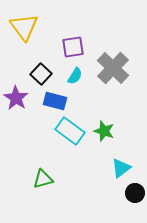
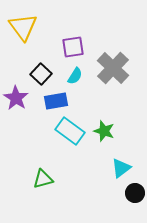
yellow triangle: moved 1 px left
blue rectangle: moved 1 px right; rotated 25 degrees counterclockwise
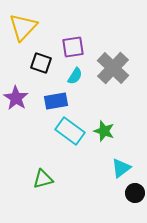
yellow triangle: rotated 20 degrees clockwise
black square: moved 11 px up; rotated 25 degrees counterclockwise
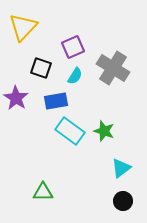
purple square: rotated 15 degrees counterclockwise
black square: moved 5 px down
gray cross: rotated 12 degrees counterclockwise
green triangle: moved 13 px down; rotated 15 degrees clockwise
black circle: moved 12 px left, 8 px down
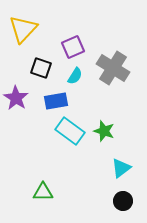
yellow triangle: moved 2 px down
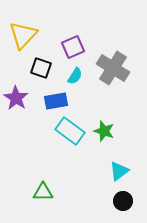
yellow triangle: moved 6 px down
cyan triangle: moved 2 px left, 3 px down
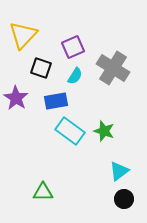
black circle: moved 1 px right, 2 px up
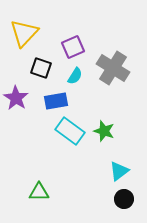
yellow triangle: moved 1 px right, 2 px up
green triangle: moved 4 px left
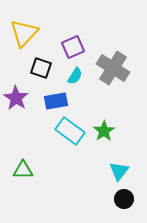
green star: rotated 20 degrees clockwise
cyan triangle: rotated 15 degrees counterclockwise
green triangle: moved 16 px left, 22 px up
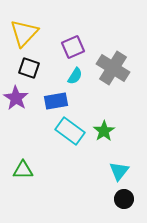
black square: moved 12 px left
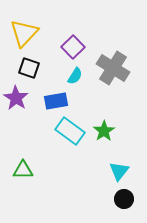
purple square: rotated 20 degrees counterclockwise
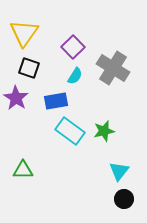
yellow triangle: rotated 8 degrees counterclockwise
green star: rotated 20 degrees clockwise
